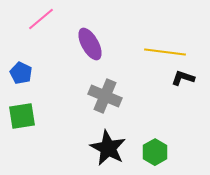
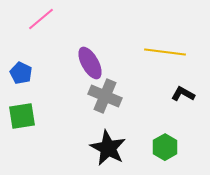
purple ellipse: moved 19 px down
black L-shape: moved 16 px down; rotated 10 degrees clockwise
green hexagon: moved 10 px right, 5 px up
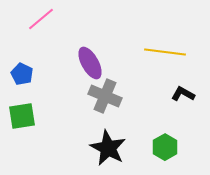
blue pentagon: moved 1 px right, 1 px down
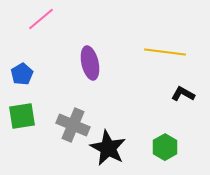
purple ellipse: rotated 16 degrees clockwise
blue pentagon: rotated 15 degrees clockwise
gray cross: moved 32 px left, 29 px down
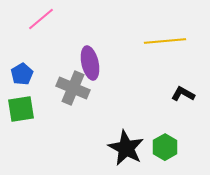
yellow line: moved 11 px up; rotated 12 degrees counterclockwise
green square: moved 1 px left, 7 px up
gray cross: moved 37 px up
black star: moved 18 px right
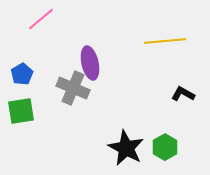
green square: moved 2 px down
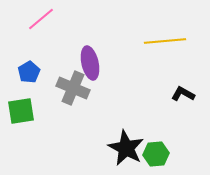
blue pentagon: moved 7 px right, 2 px up
green hexagon: moved 9 px left, 7 px down; rotated 25 degrees clockwise
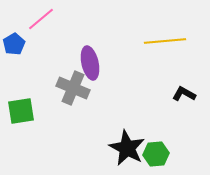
blue pentagon: moved 15 px left, 28 px up
black L-shape: moved 1 px right
black star: moved 1 px right
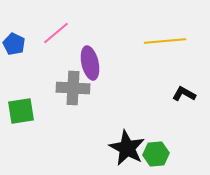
pink line: moved 15 px right, 14 px down
blue pentagon: rotated 15 degrees counterclockwise
gray cross: rotated 20 degrees counterclockwise
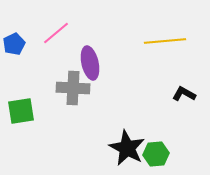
blue pentagon: rotated 20 degrees clockwise
